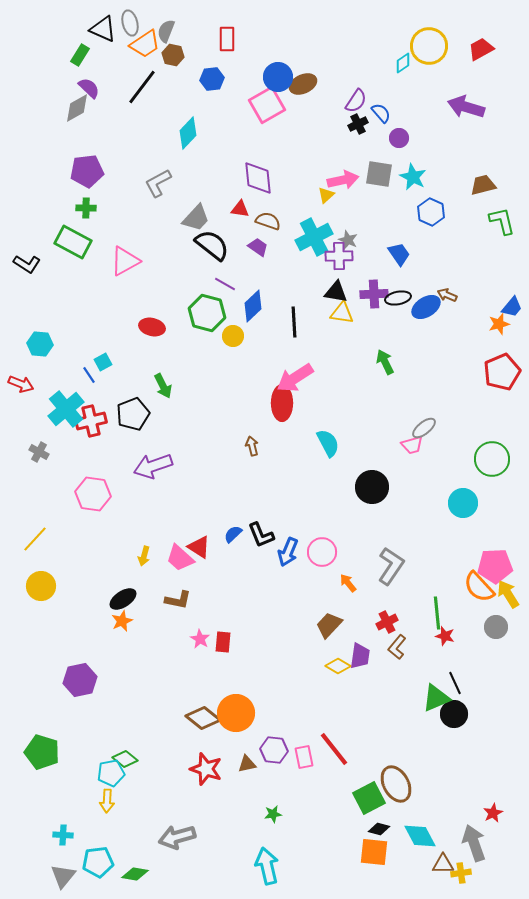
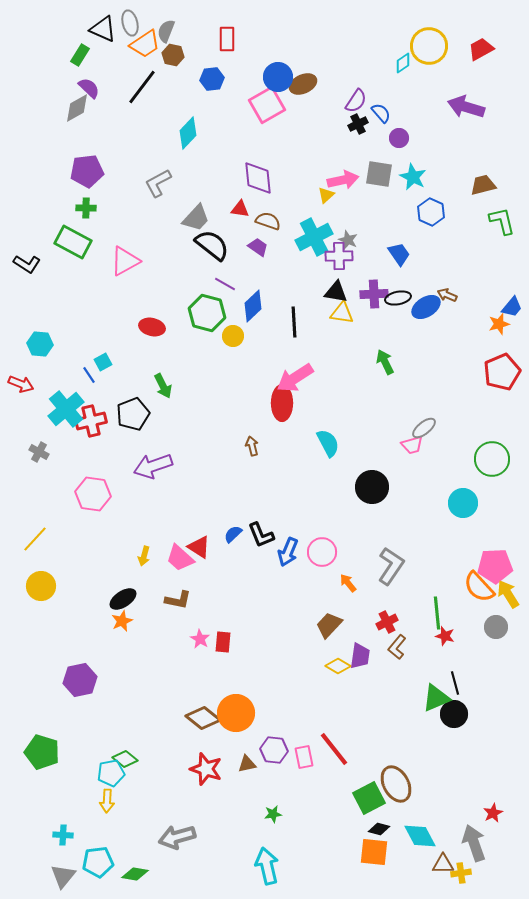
black line at (455, 683): rotated 10 degrees clockwise
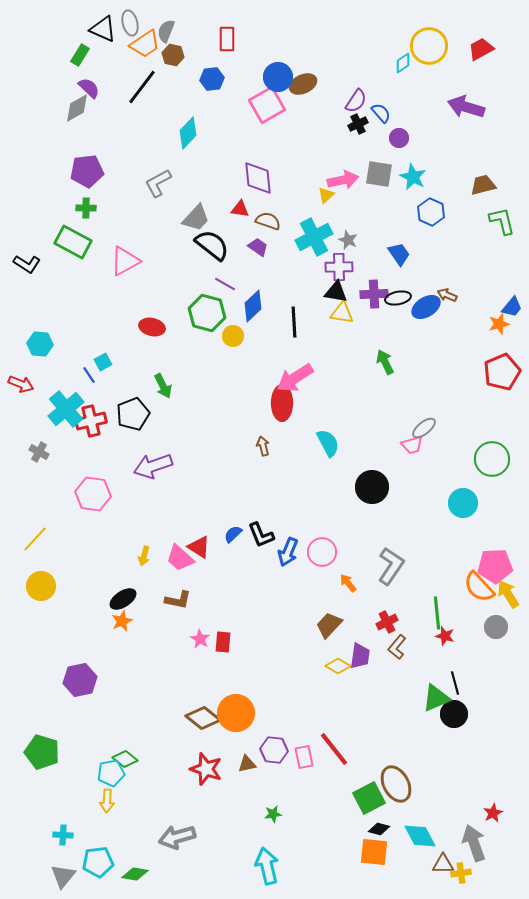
purple cross at (339, 256): moved 11 px down
brown arrow at (252, 446): moved 11 px right
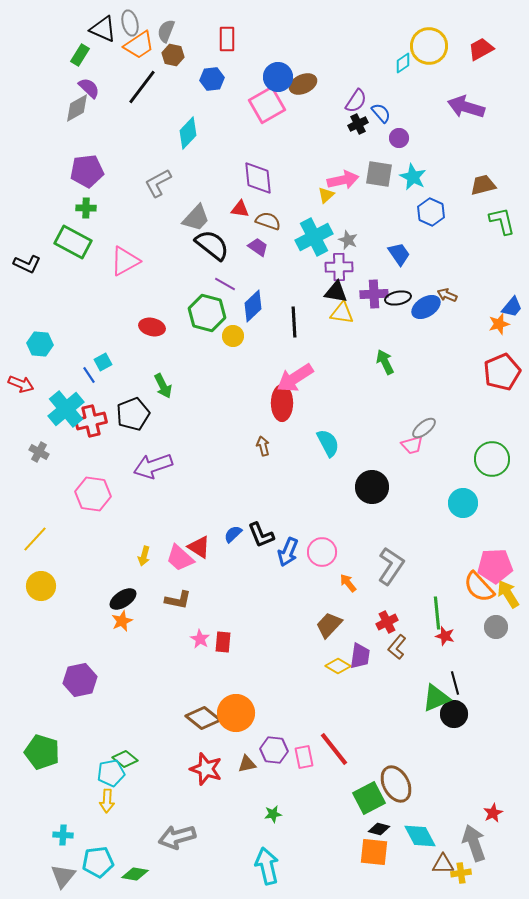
orange trapezoid at (145, 44): moved 6 px left, 1 px down
black L-shape at (27, 264): rotated 8 degrees counterclockwise
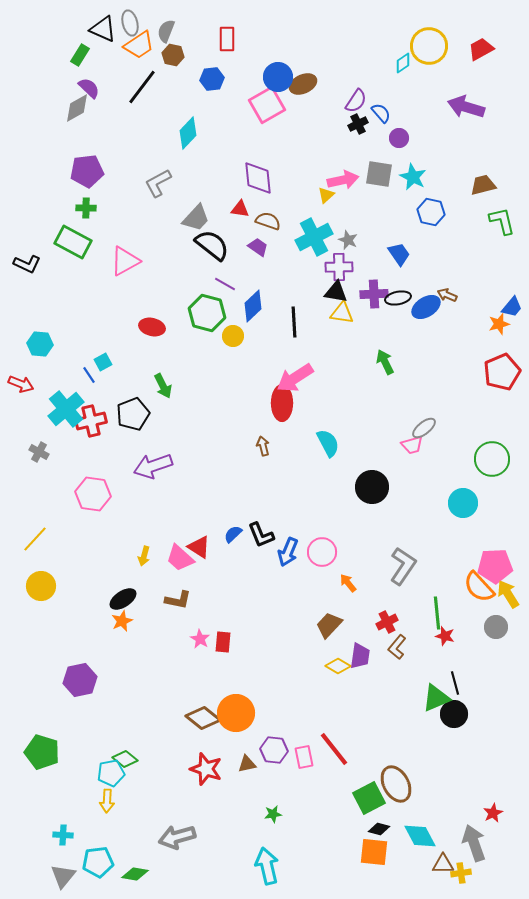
blue hexagon at (431, 212): rotated 12 degrees counterclockwise
gray L-shape at (391, 566): moved 12 px right
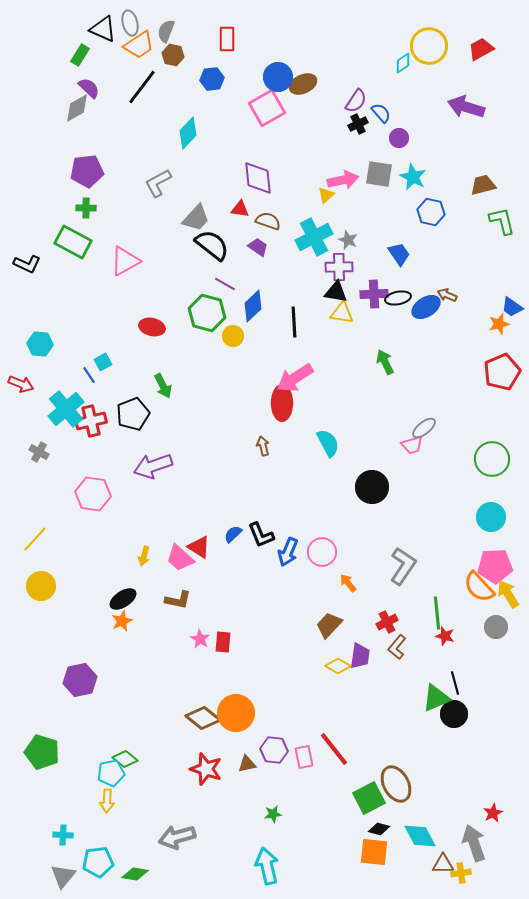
pink square at (267, 105): moved 3 px down
blue trapezoid at (512, 307): rotated 85 degrees clockwise
cyan circle at (463, 503): moved 28 px right, 14 px down
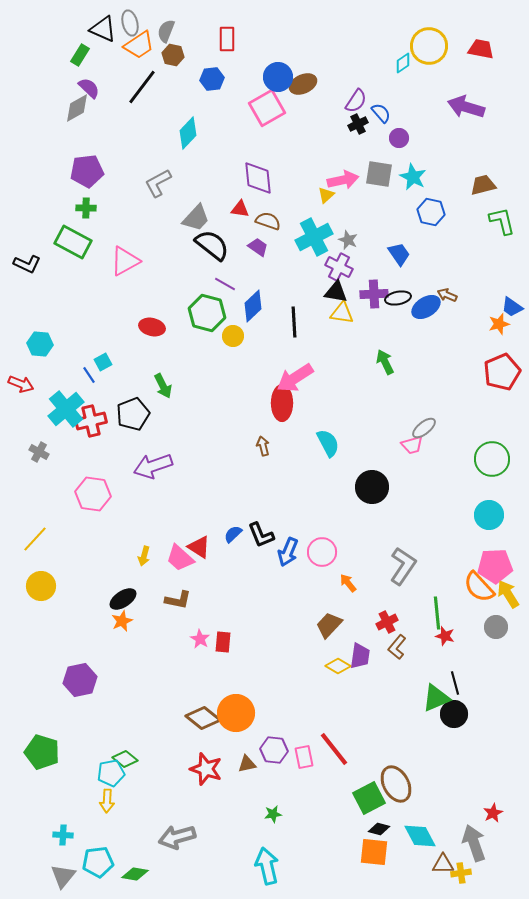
red trapezoid at (481, 49): rotated 40 degrees clockwise
purple cross at (339, 267): rotated 28 degrees clockwise
cyan circle at (491, 517): moved 2 px left, 2 px up
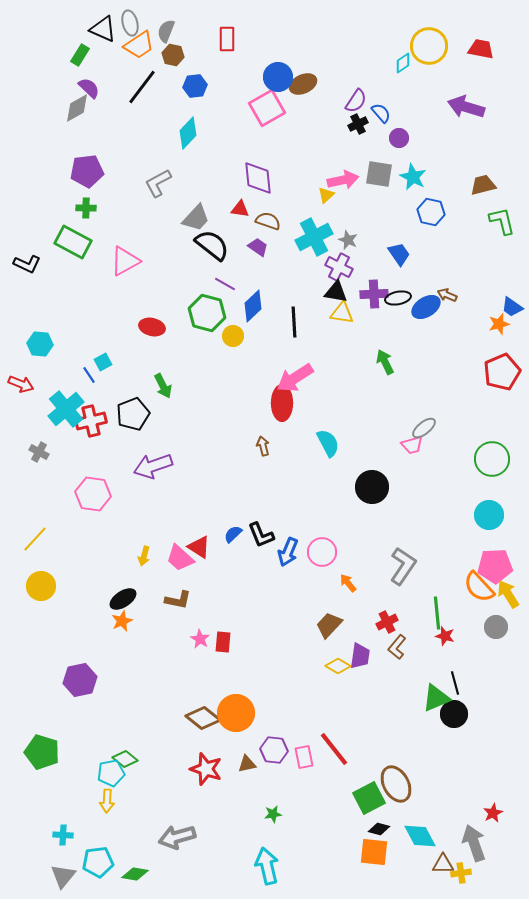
blue hexagon at (212, 79): moved 17 px left, 7 px down
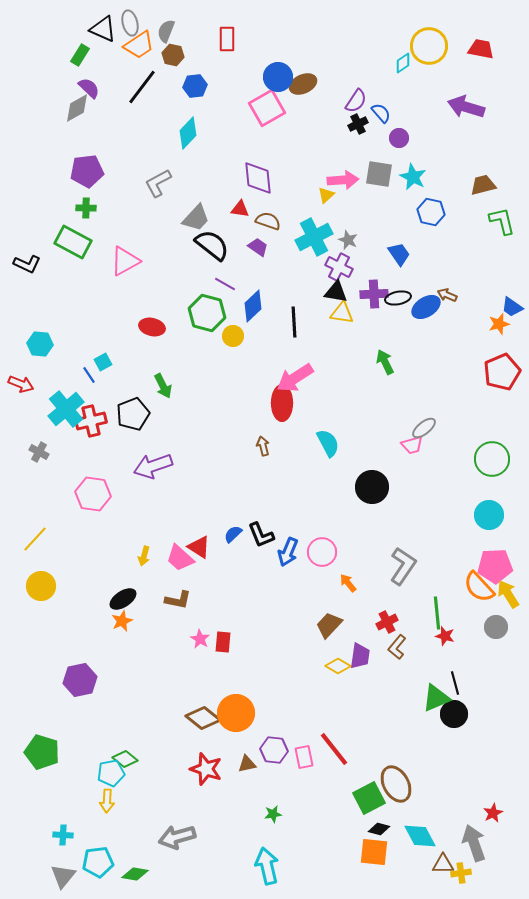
pink arrow at (343, 180): rotated 8 degrees clockwise
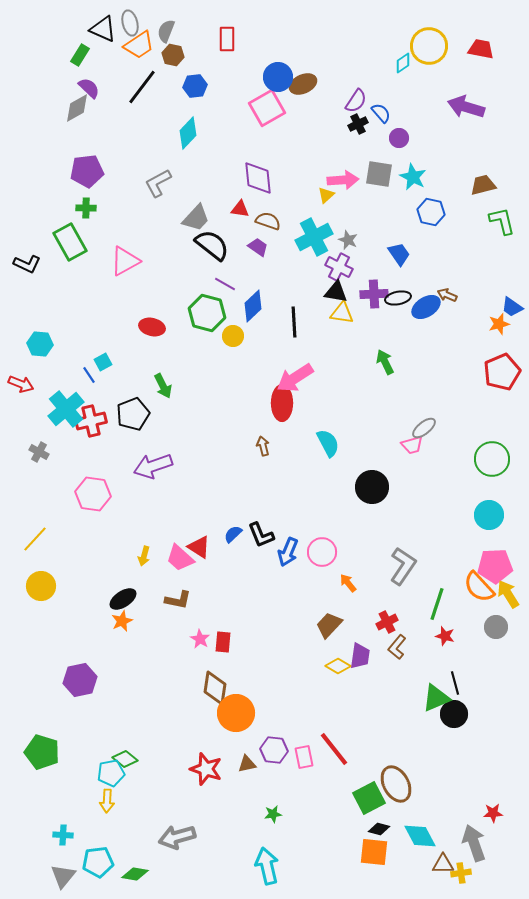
green rectangle at (73, 242): moved 3 px left; rotated 33 degrees clockwise
green line at (437, 613): moved 9 px up; rotated 24 degrees clockwise
brown diamond at (203, 718): moved 12 px right, 30 px up; rotated 60 degrees clockwise
red star at (493, 813): rotated 24 degrees clockwise
